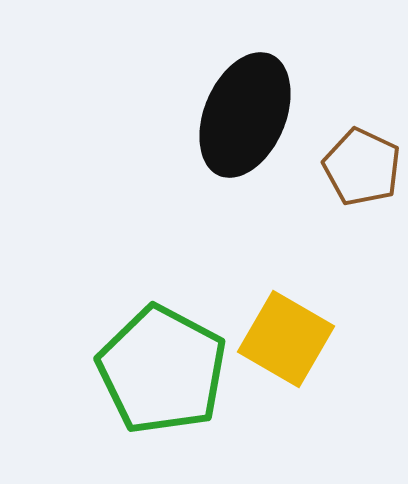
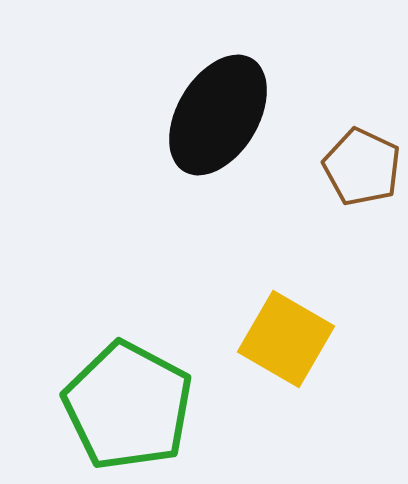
black ellipse: moved 27 px left; rotated 8 degrees clockwise
green pentagon: moved 34 px left, 36 px down
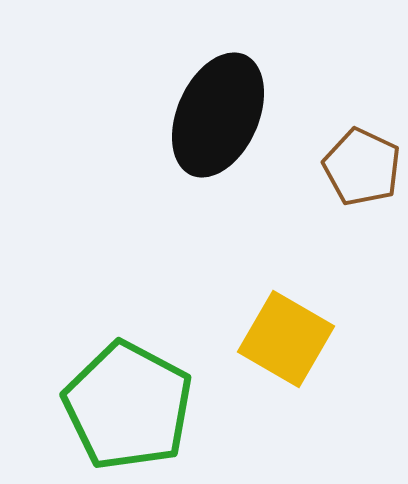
black ellipse: rotated 7 degrees counterclockwise
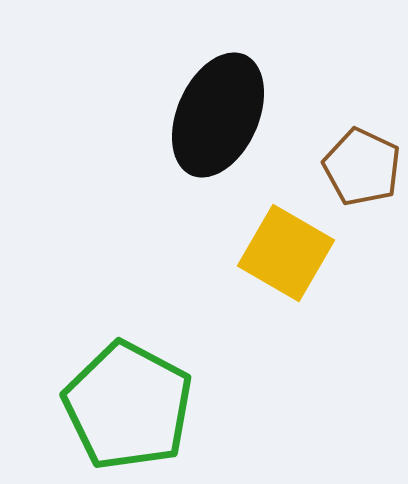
yellow square: moved 86 px up
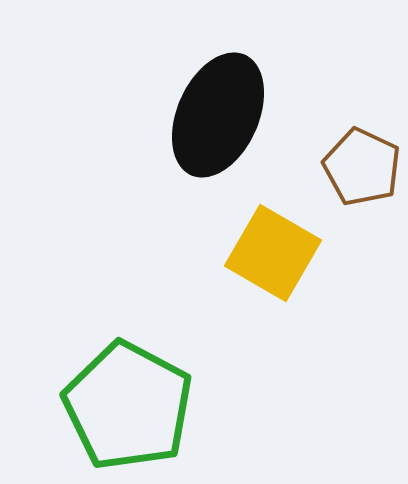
yellow square: moved 13 px left
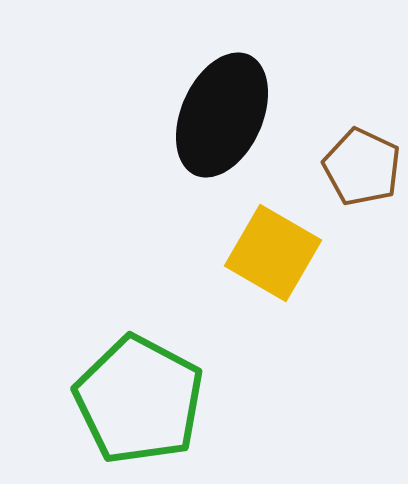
black ellipse: moved 4 px right
green pentagon: moved 11 px right, 6 px up
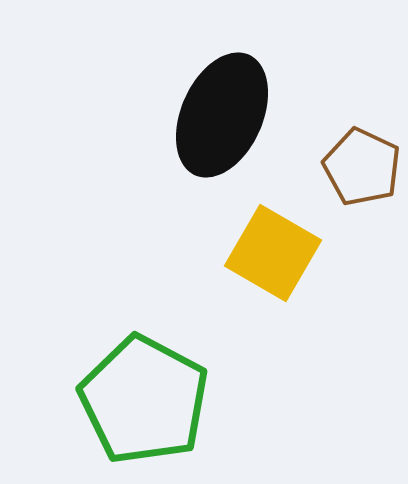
green pentagon: moved 5 px right
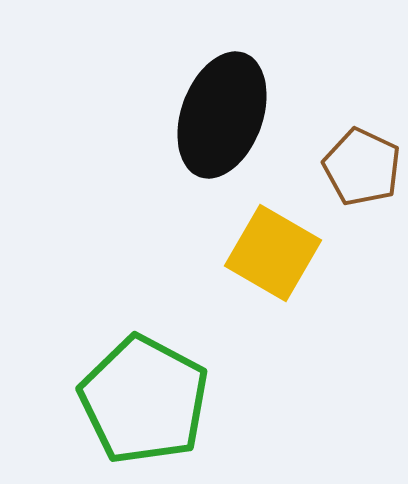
black ellipse: rotated 4 degrees counterclockwise
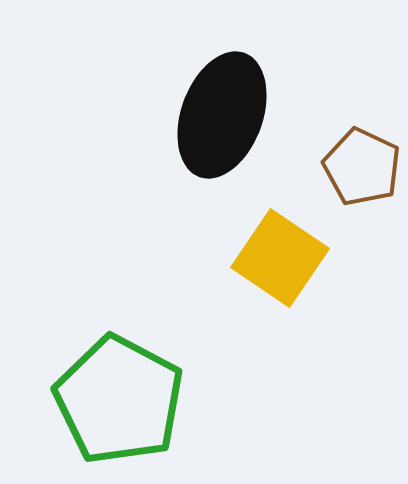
yellow square: moved 7 px right, 5 px down; rotated 4 degrees clockwise
green pentagon: moved 25 px left
